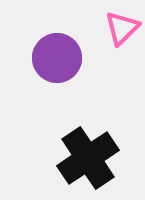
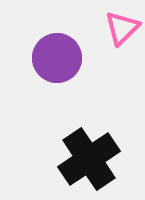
black cross: moved 1 px right, 1 px down
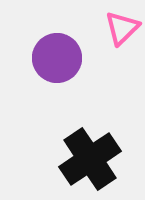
black cross: moved 1 px right
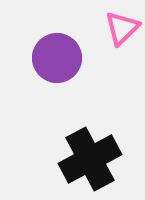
black cross: rotated 6 degrees clockwise
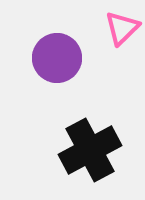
black cross: moved 9 px up
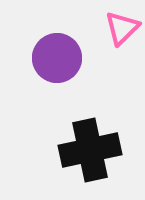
black cross: rotated 16 degrees clockwise
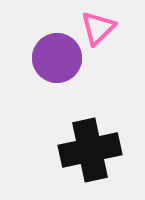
pink triangle: moved 24 px left
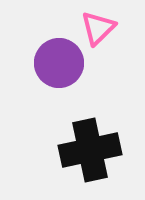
purple circle: moved 2 px right, 5 px down
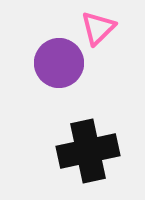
black cross: moved 2 px left, 1 px down
